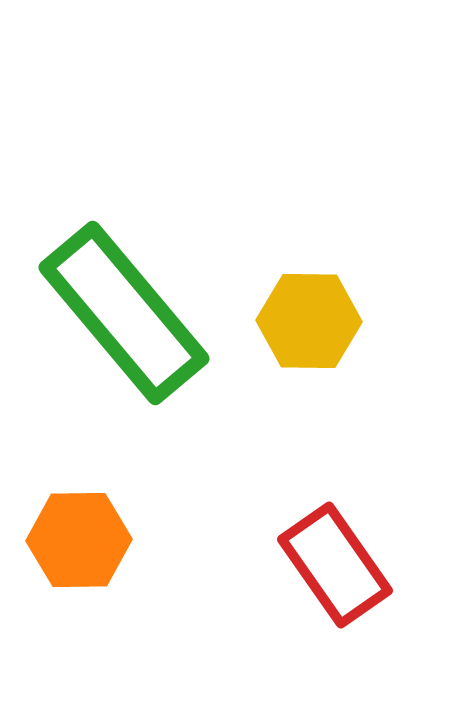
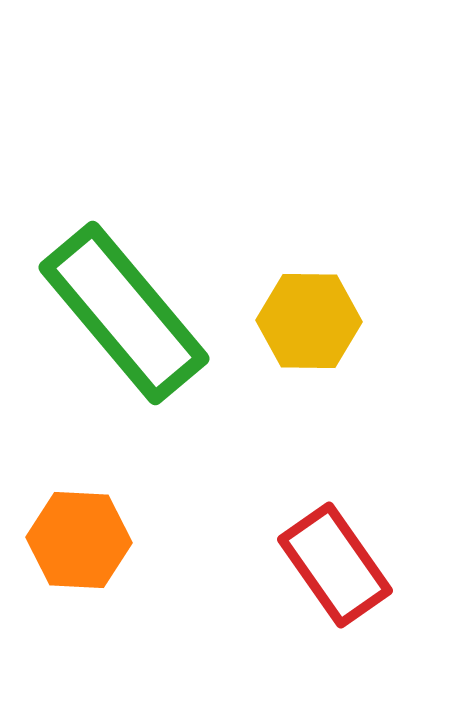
orange hexagon: rotated 4 degrees clockwise
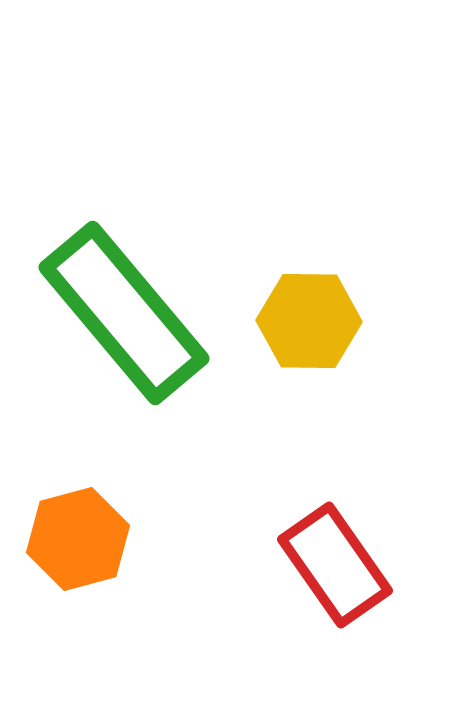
orange hexagon: moved 1 px left, 1 px up; rotated 18 degrees counterclockwise
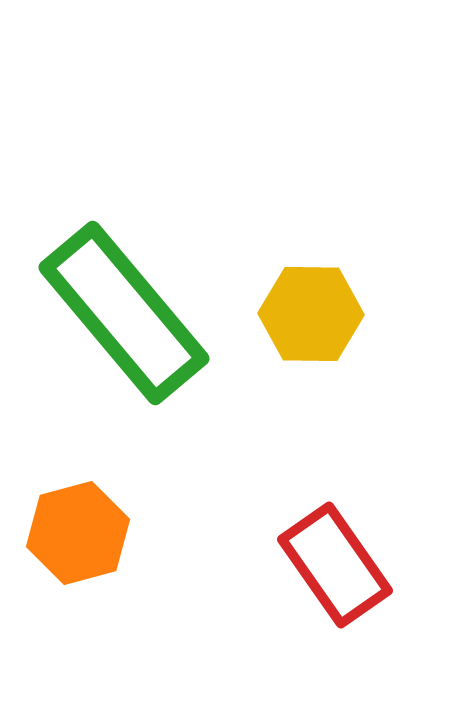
yellow hexagon: moved 2 px right, 7 px up
orange hexagon: moved 6 px up
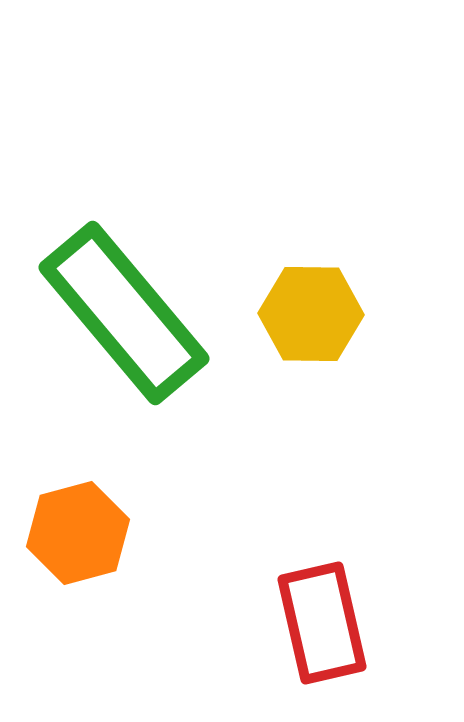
red rectangle: moved 13 px left, 58 px down; rotated 22 degrees clockwise
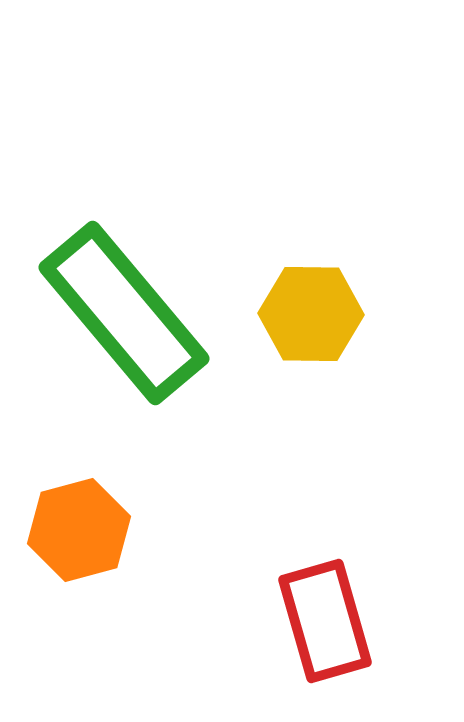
orange hexagon: moved 1 px right, 3 px up
red rectangle: moved 3 px right, 2 px up; rotated 3 degrees counterclockwise
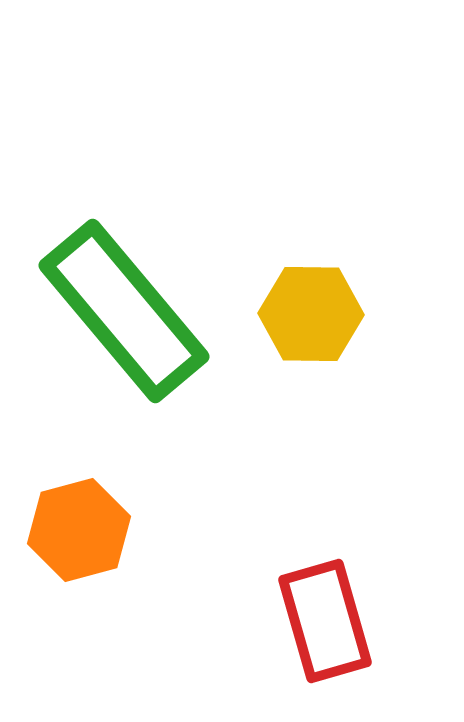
green rectangle: moved 2 px up
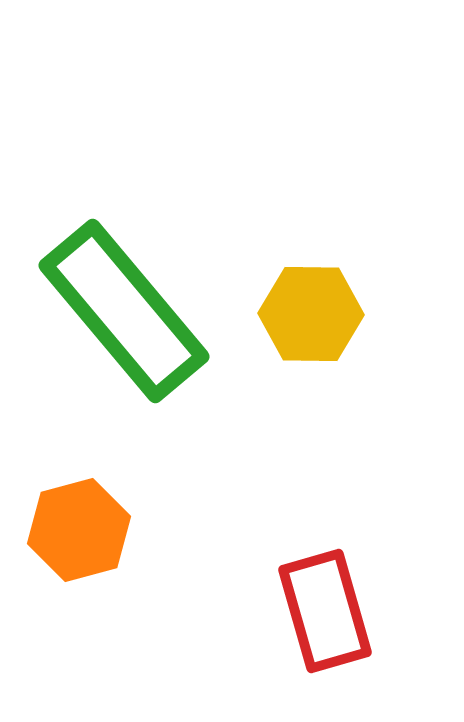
red rectangle: moved 10 px up
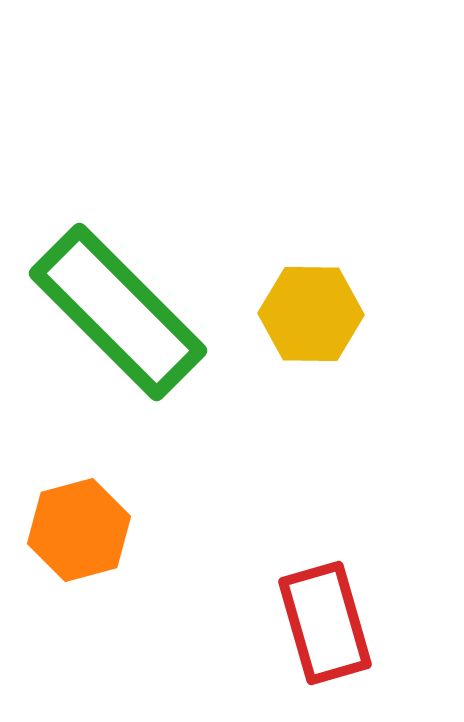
green rectangle: moved 6 px left, 1 px down; rotated 5 degrees counterclockwise
red rectangle: moved 12 px down
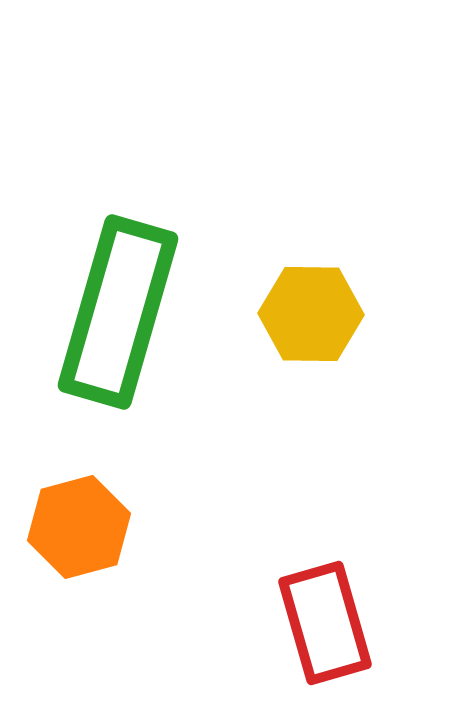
green rectangle: rotated 61 degrees clockwise
orange hexagon: moved 3 px up
